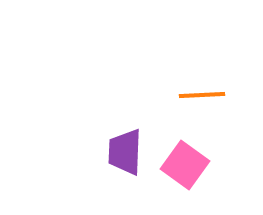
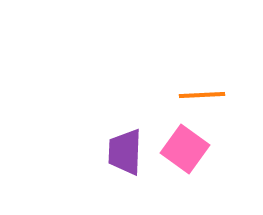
pink square: moved 16 px up
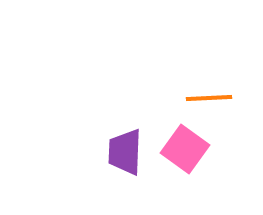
orange line: moved 7 px right, 3 px down
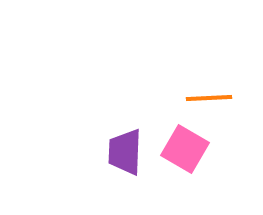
pink square: rotated 6 degrees counterclockwise
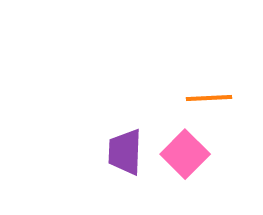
pink square: moved 5 px down; rotated 15 degrees clockwise
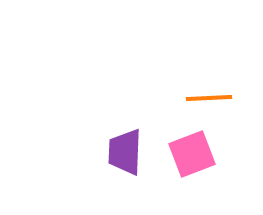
pink square: moved 7 px right; rotated 24 degrees clockwise
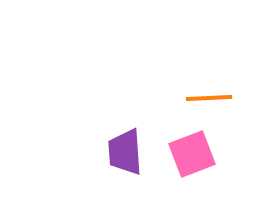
purple trapezoid: rotated 6 degrees counterclockwise
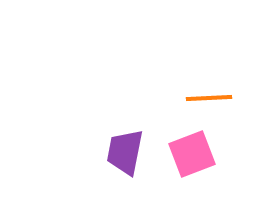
purple trapezoid: rotated 15 degrees clockwise
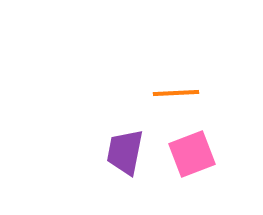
orange line: moved 33 px left, 5 px up
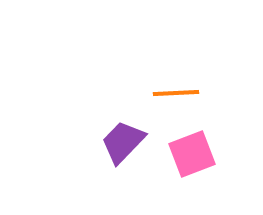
purple trapezoid: moved 2 px left, 10 px up; rotated 33 degrees clockwise
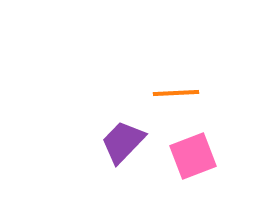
pink square: moved 1 px right, 2 px down
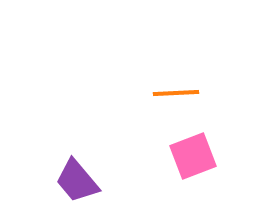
purple trapezoid: moved 46 px left, 39 px down; rotated 84 degrees counterclockwise
